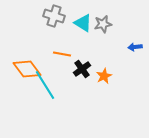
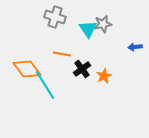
gray cross: moved 1 px right, 1 px down
cyan triangle: moved 5 px right, 6 px down; rotated 24 degrees clockwise
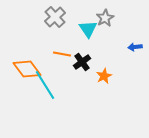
gray cross: rotated 30 degrees clockwise
gray star: moved 2 px right, 6 px up; rotated 18 degrees counterclockwise
black cross: moved 7 px up
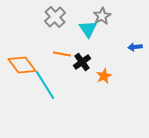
gray star: moved 3 px left, 2 px up
orange diamond: moved 5 px left, 4 px up
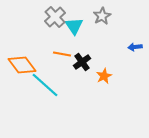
cyan triangle: moved 14 px left, 3 px up
cyan line: rotated 16 degrees counterclockwise
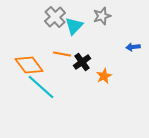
gray star: rotated 12 degrees clockwise
cyan triangle: rotated 18 degrees clockwise
blue arrow: moved 2 px left
orange diamond: moved 7 px right
cyan line: moved 4 px left, 2 px down
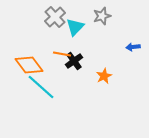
cyan triangle: moved 1 px right, 1 px down
black cross: moved 8 px left, 1 px up
